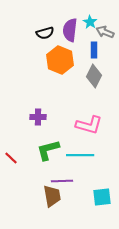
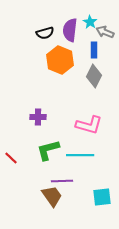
brown trapezoid: rotated 25 degrees counterclockwise
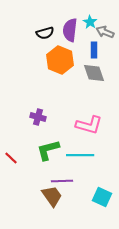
gray diamond: moved 3 px up; rotated 45 degrees counterclockwise
purple cross: rotated 14 degrees clockwise
cyan square: rotated 30 degrees clockwise
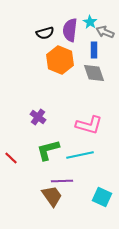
purple cross: rotated 21 degrees clockwise
cyan line: rotated 12 degrees counterclockwise
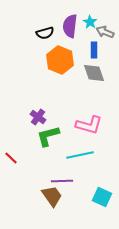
purple semicircle: moved 4 px up
green L-shape: moved 14 px up
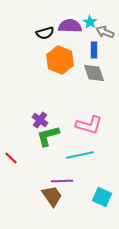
purple semicircle: rotated 85 degrees clockwise
purple cross: moved 2 px right, 3 px down
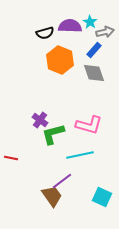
gray arrow: rotated 144 degrees clockwise
blue rectangle: rotated 42 degrees clockwise
green L-shape: moved 5 px right, 2 px up
red line: rotated 32 degrees counterclockwise
purple line: rotated 35 degrees counterclockwise
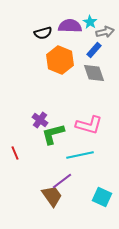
black semicircle: moved 2 px left
red line: moved 4 px right, 5 px up; rotated 56 degrees clockwise
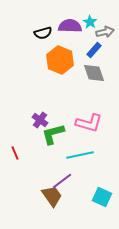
pink L-shape: moved 2 px up
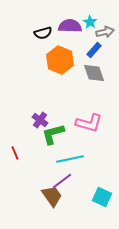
cyan line: moved 10 px left, 4 px down
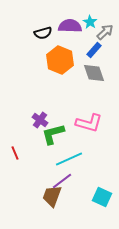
gray arrow: rotated 30 degrees counterclockwise
cyan line: moved 1 px left; rotated 12 degrees counterclockwise
brown trapezoid: rotated 125 degrees counterclockwise
